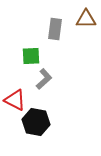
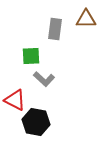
gray L-shape: rotated 85 degrees clockwise
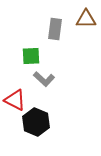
black hexagon: rotated 12 degrees clockwise
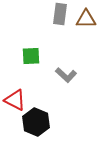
gray rectangle: moved 5 px right, 15 px up
gray L-shape: moved 22 px right, 4 px up
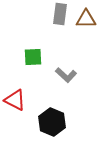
green square: moved 2 px right, 1 px down
black hexagon: moved 16 px right
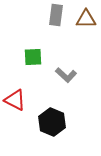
gray rectangle: moved 4 px left, 1 px down
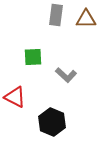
red triangle: moved 3 px up
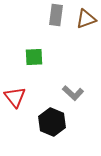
brown triangle: rotated 20 degrees counterclockwise
green square: moved 1 px right
gray L-shape: moved 7 px right, 18 px down
red triangle: rotated 25 degrees clockwise
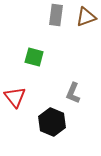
brown triangle: moved 2 px up
green square: rotated 18 degrees clockwise
gray L-shape: rotated 70 degrees clockwise
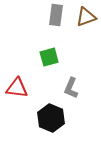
green square: moved 15 px right; rotated 30 degrees counterclockwise
gray L-shape: moved 2 px left, 5 px up
red triangle: moved 2 px right, 9 px up; rotated 45 degrees counterclockwise
black hexagon: moved 1 px left, 4 px up
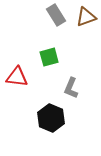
gray rectangle: rotated 40 degrees counterclockwise
red triangle: moved 11 px up
